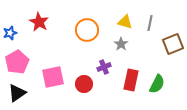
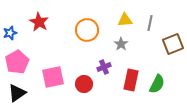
yellow triangle: moved 2 px up; rotated 21 degrees counterclockwise
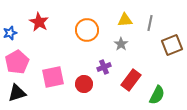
brown square: moved 1 px left, 1 px down
red rectangle: rotated 25 degrees clockwise
green semicircle: moved 11 px down
black triangle: rotated 18 degrees clockwise
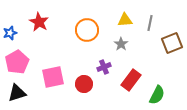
brown square: moved 2 px up
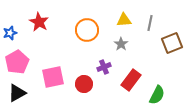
yellow triangle: moved 1 px left
black triangle: rotated 12 degrees counterclockwise
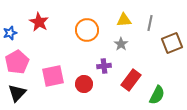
purple cross: moved 1 px up; rotated 16 degrees clockwise
pink square: moved 1 px up
black triangle: rotated 18 degrees counterclockwise
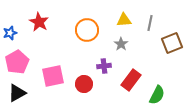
black triangle: rotated 18 degrees clockwise
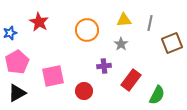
red circle: moved 7 px down
